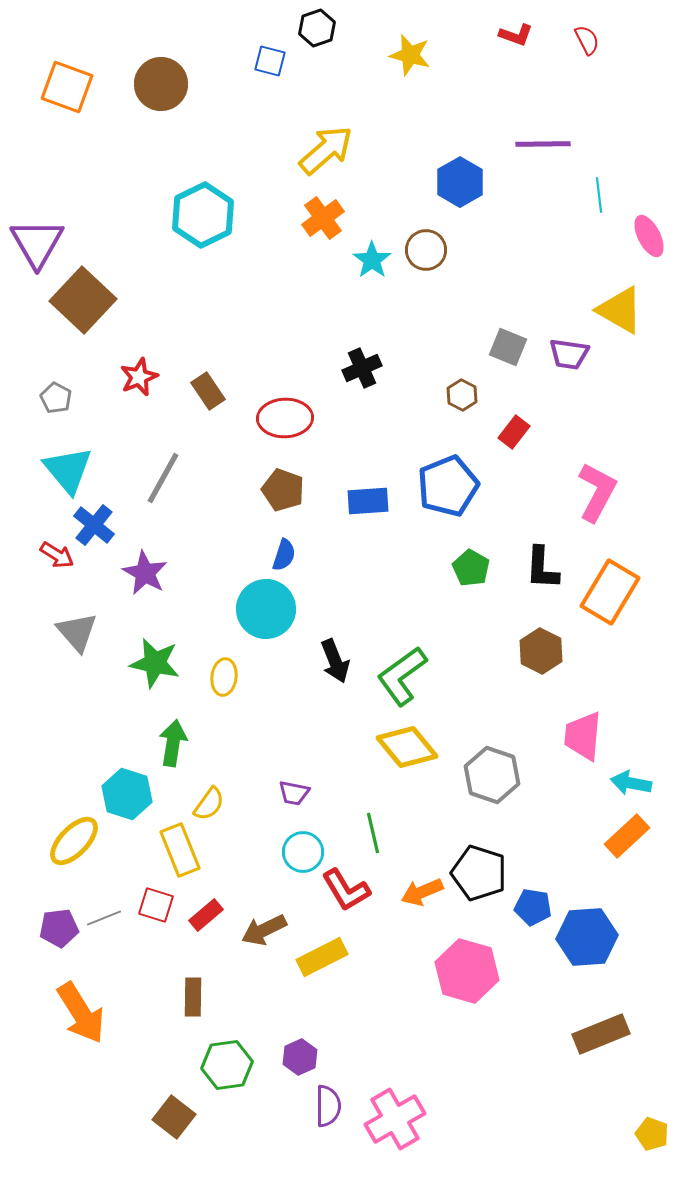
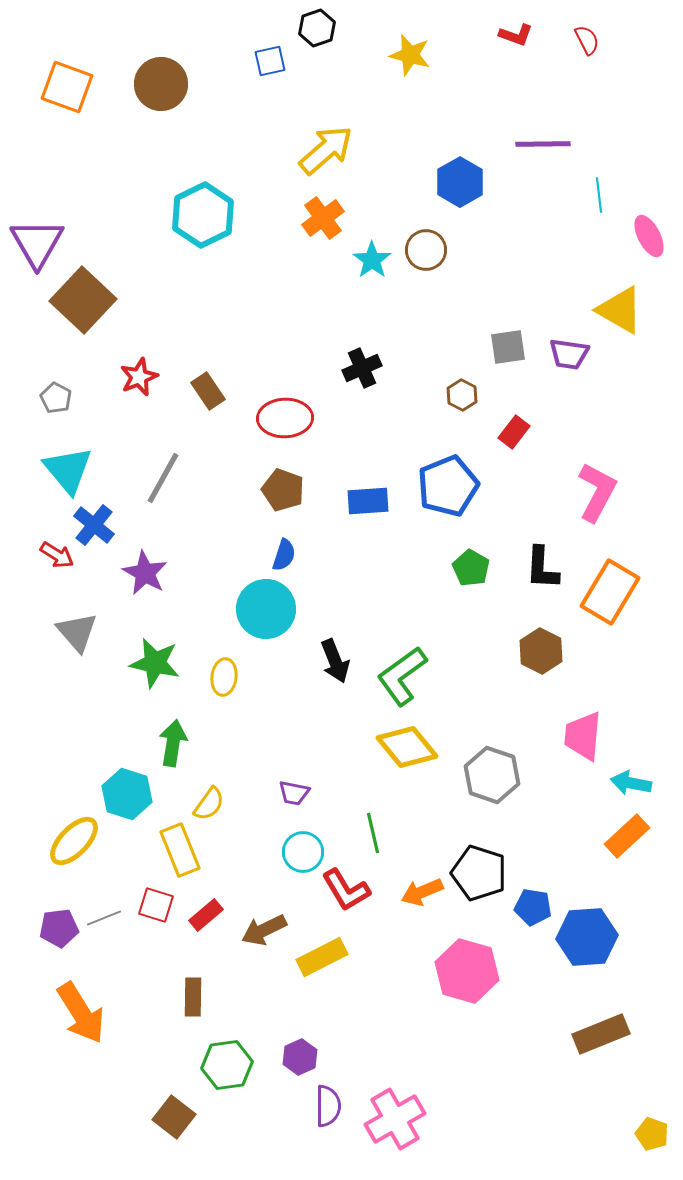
blue square at (270, 61): rotated 28 degrees counterclockwise
gray square at (508, 347): rotated 30 degrees counterclockwise
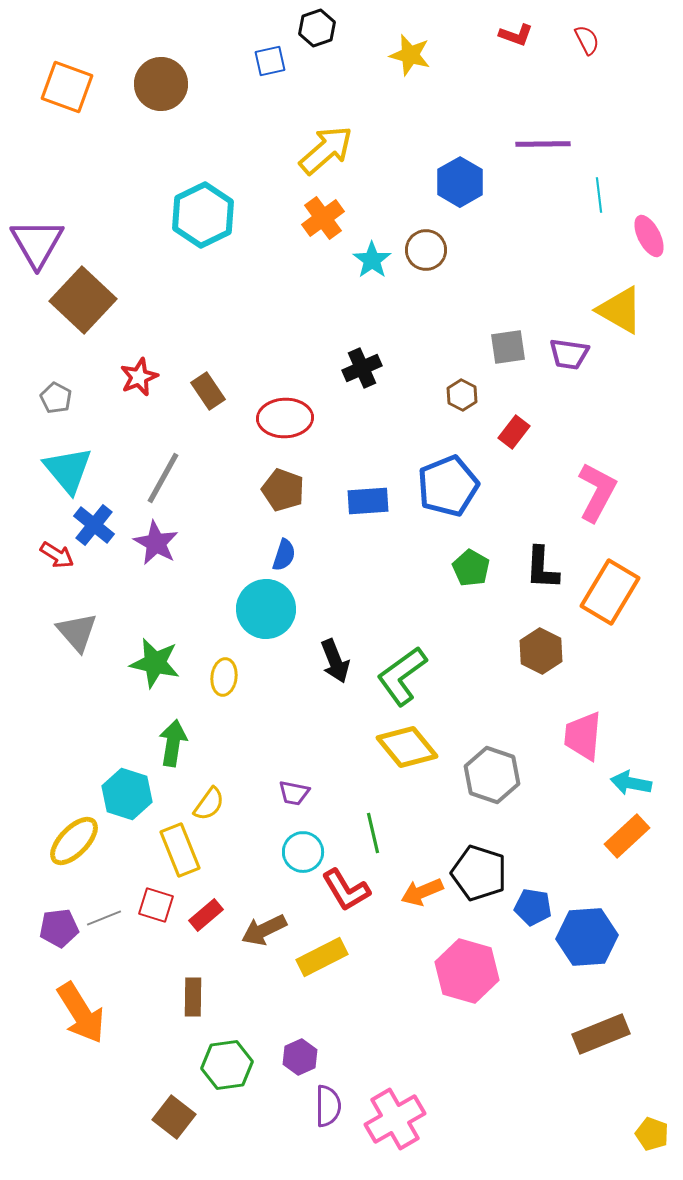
purple star at (145, 573): moved 11 px right, 30 px up
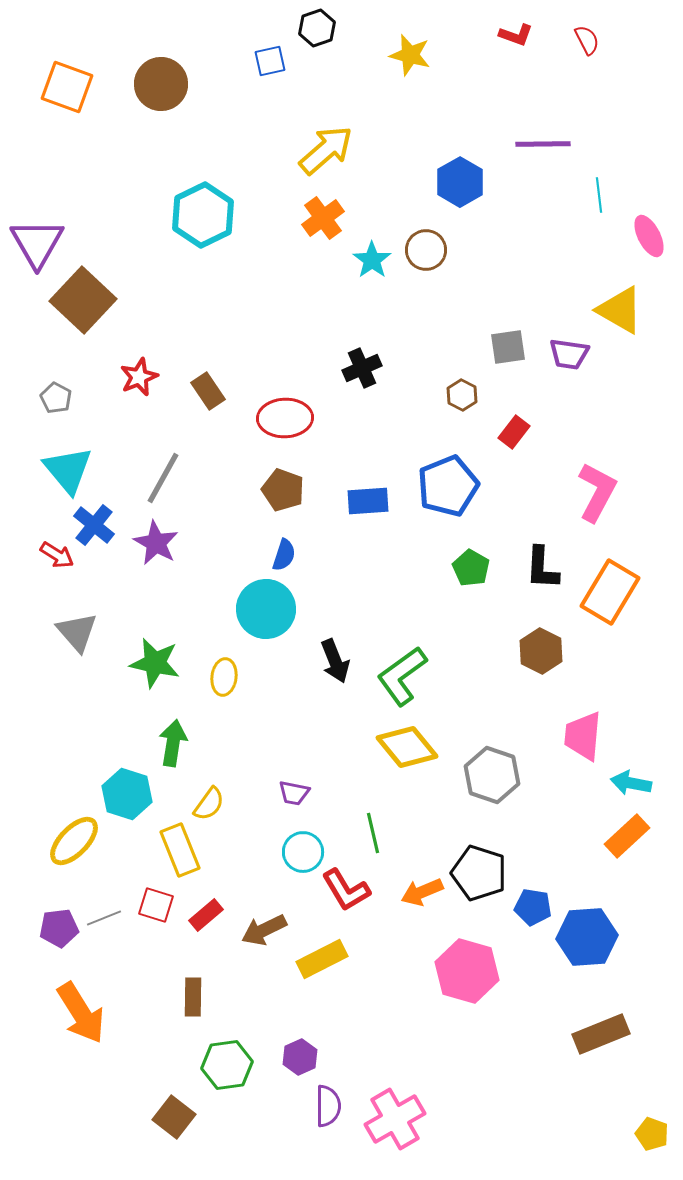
yellow rectangle at (322, 957): moved 2 px down
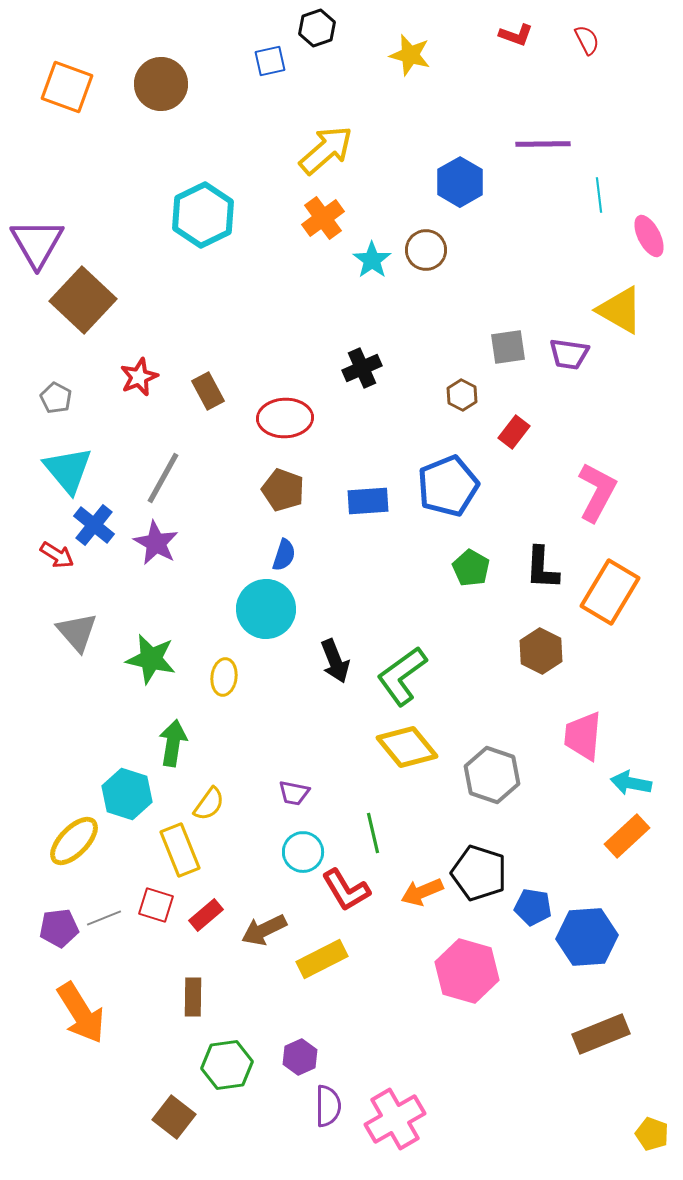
brown rectangle at (208, 391): rotated 6 degrees clockwise
green star at (155, 663): moved 4 px left, 4 px up
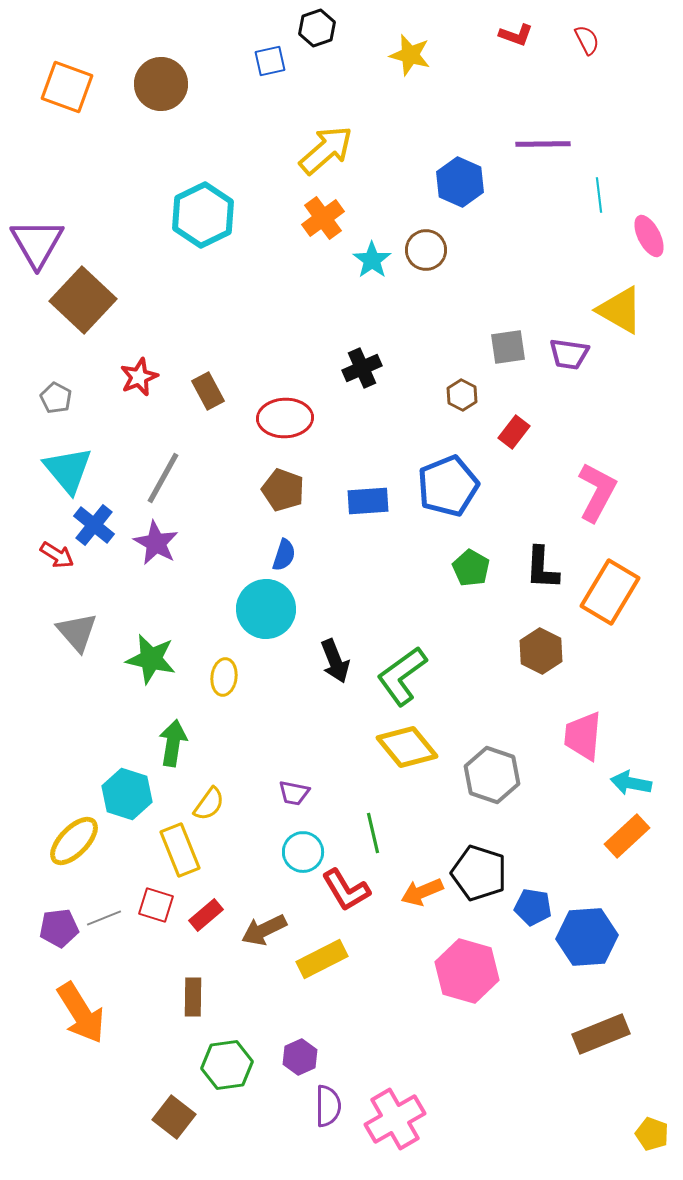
blue hexagon at (460, 182): rotated 6 degrees counterclockwise
